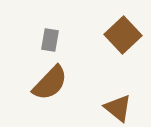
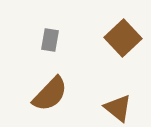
brown square: moved 3 px down
brown semicircle: moved 11 px down
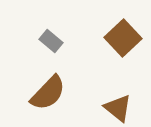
gray rectangle: moved 1 px right, 1 px down; rotated 60 degrees counterclockwise
brown semicircle: moved 2 px left, 1 px up
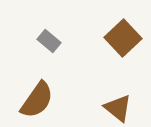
gray rectangle: moved 2 px left
brown semicircle: moved 11 px left, 7 px down; rotated 9 degrees counterclockwise
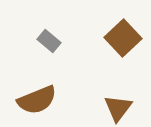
brown semicircle: rotated 33 degrees clockwise
brown triangle: rotated 28 degrees clockwise
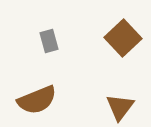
gray rectangle: rotated 35 degrees clockwise
brown triangle: moved 2 px right, 1 px up
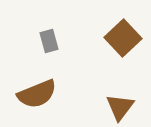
brown semicircle: moved 6 px up
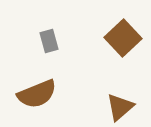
brown triangle: rotated 12 degrees clockwise
